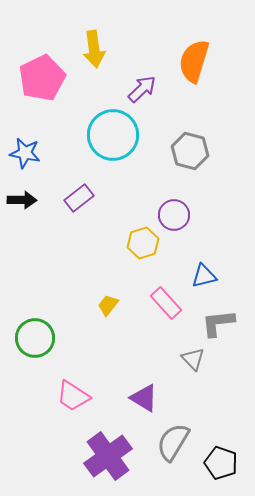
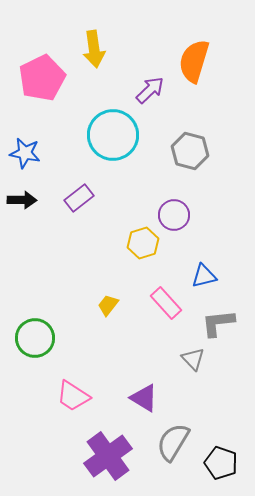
purple arrow: moved 8 px right, 1 px down
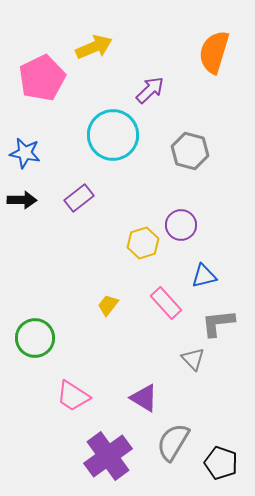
yellow arrow: moved 2 px up; rotated 105 degrees counterclockwise
orange semicircle: moved 20 px right, 9 px up
purple circle: moved 7 px right, 10 px down
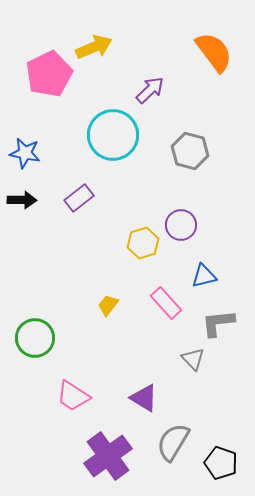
orange semicircle: rotated 126 degrees clockwise
pink pentagon: moved 7 px right, 4 px up
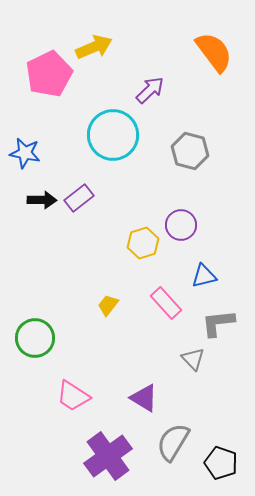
black arrow: moved 20 px right
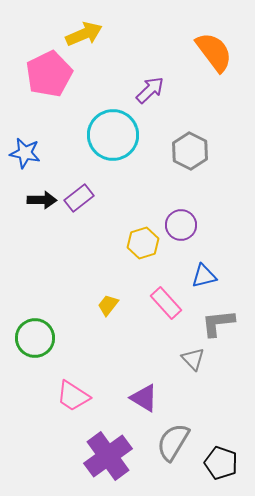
yellow arrow: moved 10 px left, 13 px up
gray hexagon: rotated 12 degrees clockwise
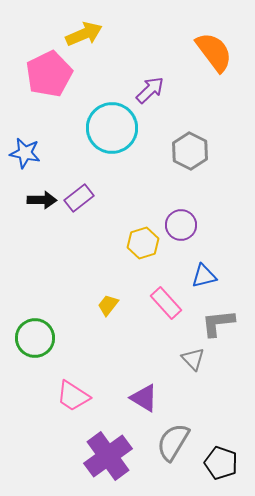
cyan circle: moved 1 px left, 7 px up
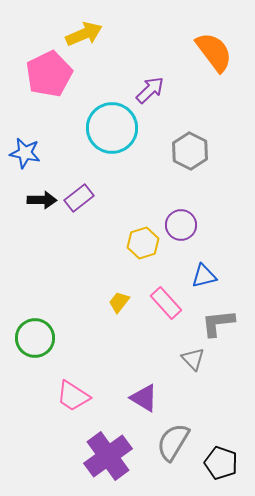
yellow trapezoid: moved 11 px right, 3 px up
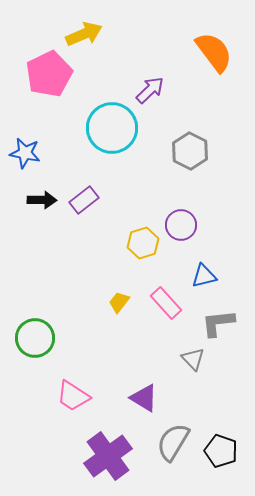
purple rectangle: moved 5 px right, 2 px down
black pentagon: moved 12 px up
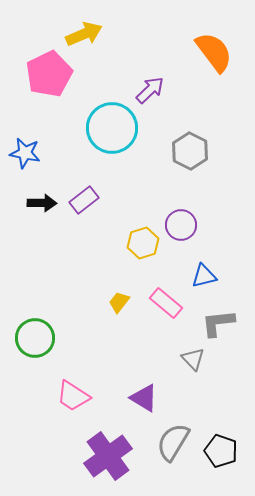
black arrow: moved 3 px down
pink rectangle: rotated 8 degrees counterclockwise
